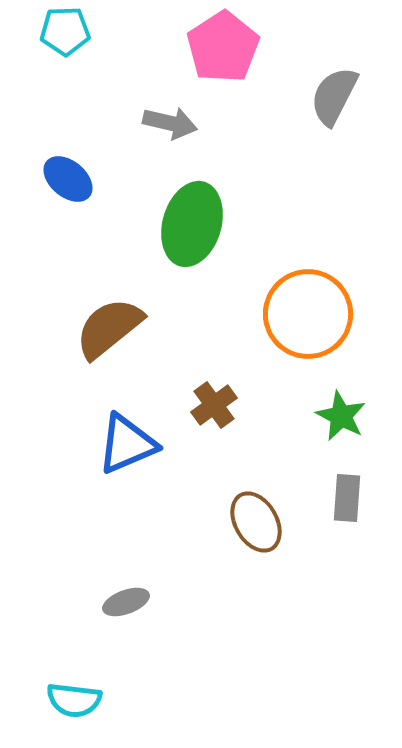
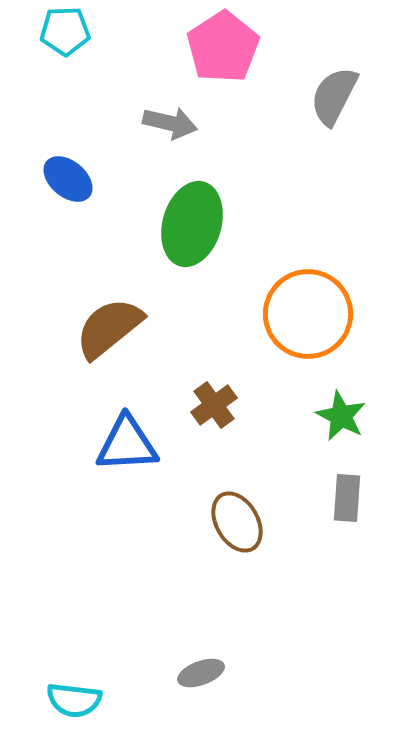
blue triangle: rotated 20 degrees clockwise
brown ellipse: moved 19 px left
gray ellipse: moved 75 px right, 71 px down
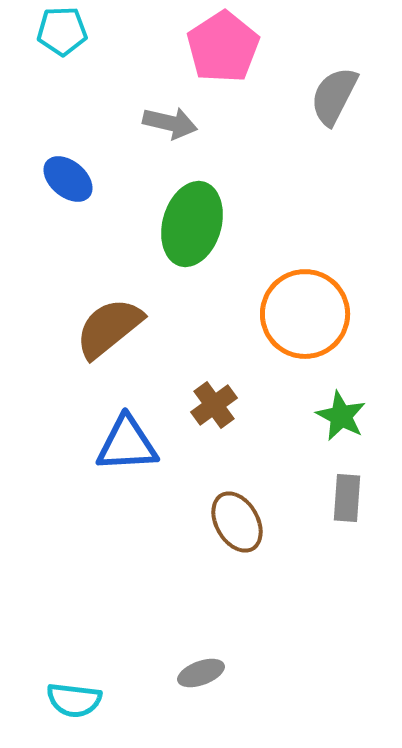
cyan pentagon: moved 3 px left
orange circle: moved 3 px left
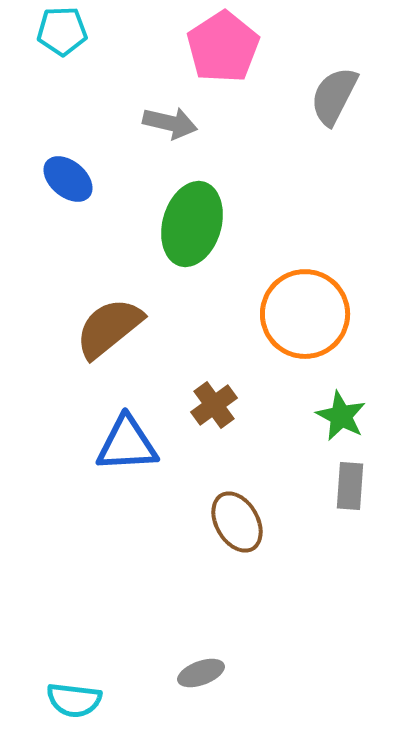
gray rectangle: moved 3 px right, 12 px up
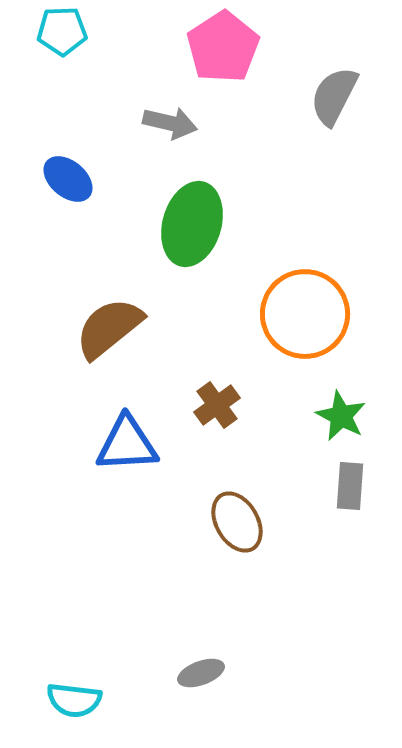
brown cross: moved 3 px right
